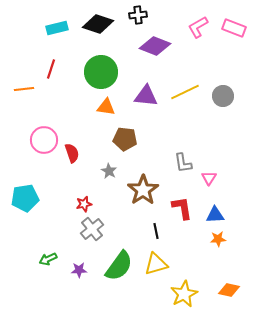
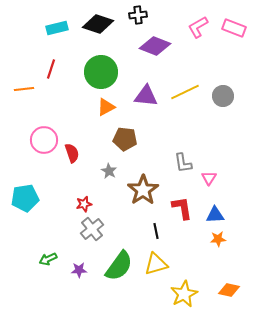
orange triangle: rotated 36 degrees counterclockwise
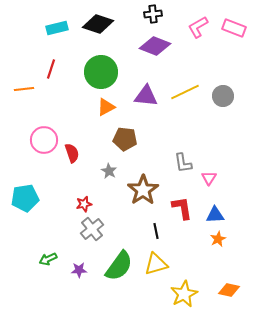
black cross: moved 15 px right, 1 px up
orange star: rotated 21 degrees counterclockwise
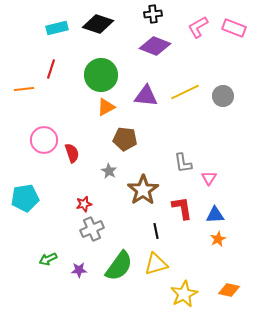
green circle: moved 3 px down
gray cross: rotated 15 degrees clockwise
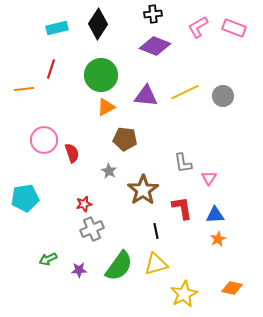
black diamond: rotated 76 degrees counterclockwise
orange diamond: moved 3 px right, 2 px up
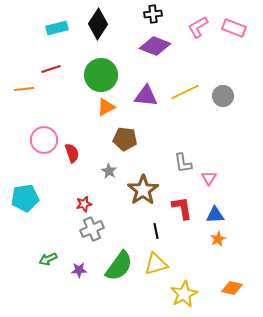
red line: rotated 54 degrees clockwise
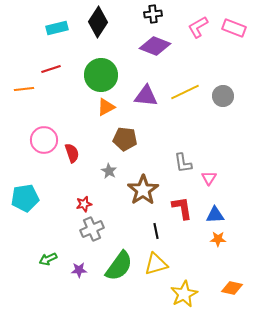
black diamond: moved 2 px up
orange star: rotated 28 degrees clockwise
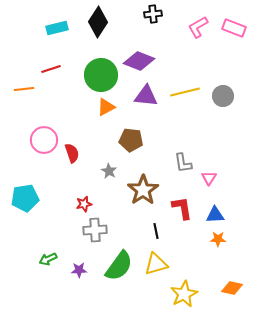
purple diamond: moved 16 px left, 15 px down
yellow line: rotated 12 degrees clockwise
brown pentagon: moved 6 px right, 1 px down
gray cross: moved 3 px right, 1 px down; rotated 20 degrees clockwise
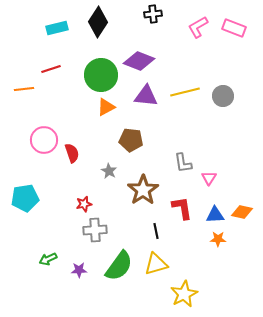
orange diamond: moved 10 px right, 76 px up
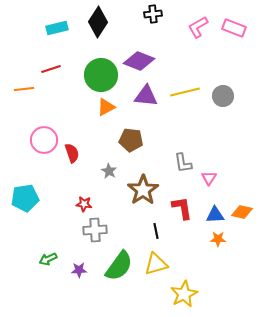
red star: rotated 21 degrees clockwise
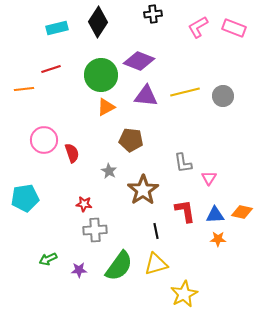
red L-shape: moved 3 px right, 3 px down
